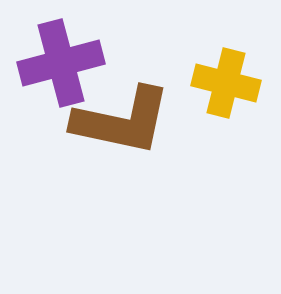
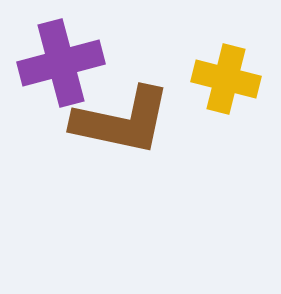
yellow cross: moved 4 px up
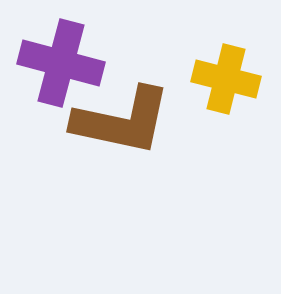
purple cross: rotated 30 degrees clockwise
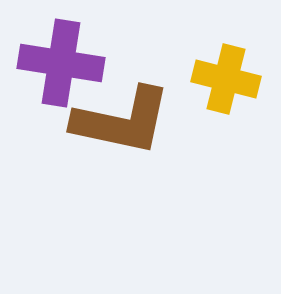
purple cross: rotated 6 degrees counterclockwise
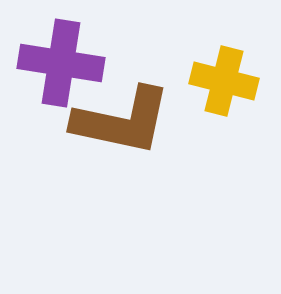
yellow cross: moved 2 px left, 2 px down
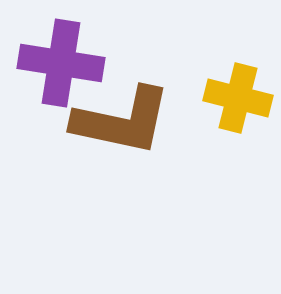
yellow cross: moved 14 px right, 17 px down
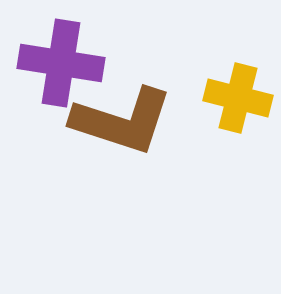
brown L-shape: rotated 6 degrees clockwise
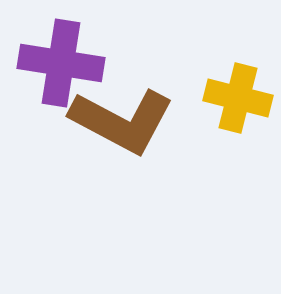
brown L-shape: rotated 10 degrees clockwise
